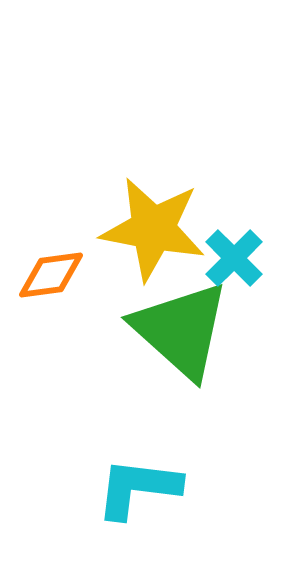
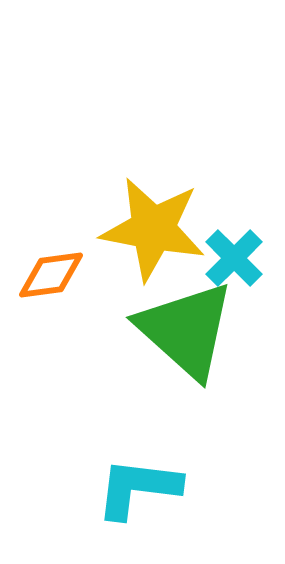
green triangle: moved 5 px right
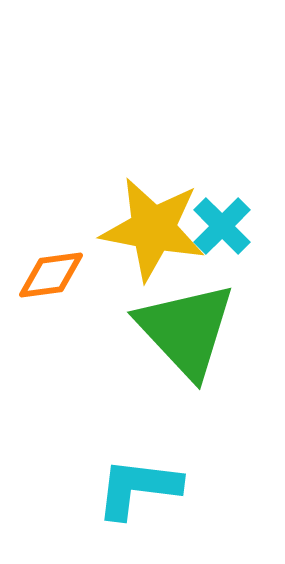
cyan cross: moved 12 px left, 32 px up
green triangle: rotated 5 degrees clockwise
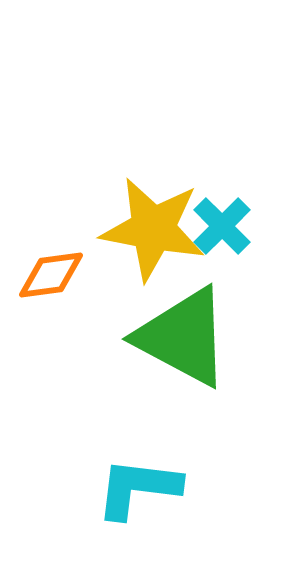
green triangle: moved 3 px left, 7 px down; rotated 19 degrees counterclockwise
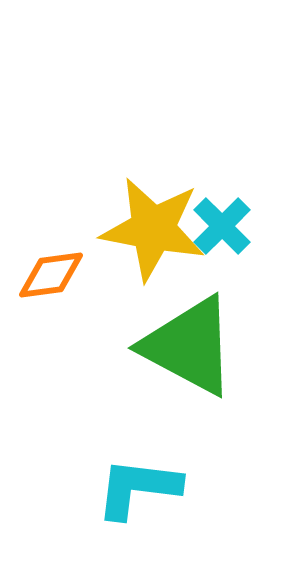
green triangle: moved 6 px right, 9 px down
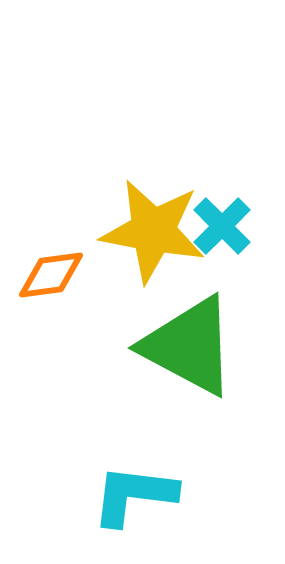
yellow star: moved 2 px down
cyan L-shape: moved 4 px left, 7 px down
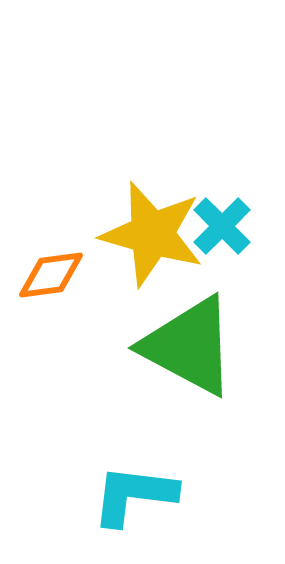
yellow star: moved 1 px left, 3 px down; rotated 5 degrees clockwise
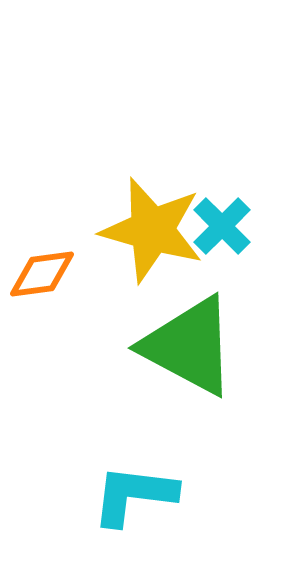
yellow star: moved 4 px up
orange diamond: moved 9 px left, 1 px up
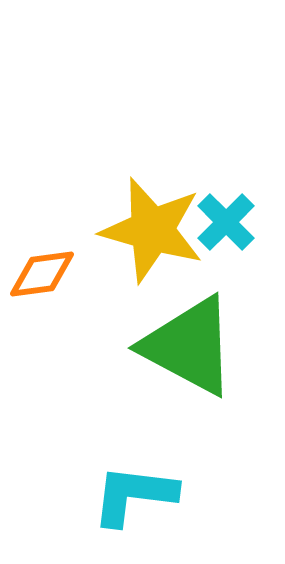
cyan cross: moved 4 px right, 4 px up
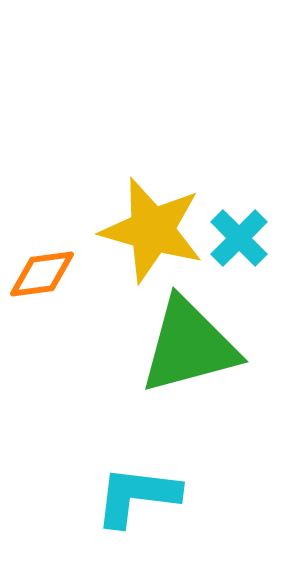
cyan cross: moved 13 px right, 16 px down
green triangle: rotated 43 degrees counterclockwise
cyan L-shape: moved 3 px right, 1 px down
